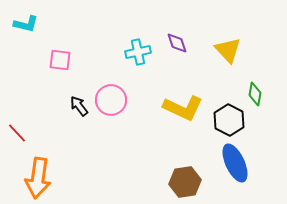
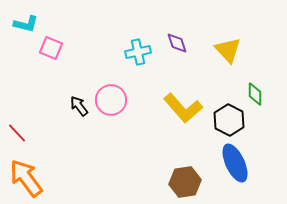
pink square: moved 9 px left, 12 px up; rotated 15 degrees clockwise
green diamond: rotated 10 degrees counterclockwise
yellow L-shape: rotated 24 degrees clockwise
orange arrow: moved 12 px left; rotated 135 degrees clockwise
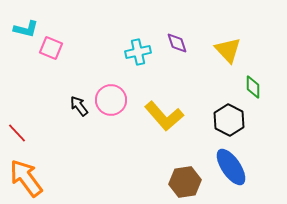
cyan L-shape: moved 5 px down
green diamond: moved 2 px left, 7 px up
yellow L-shape: moved 19 px left, 8 px down
blue ellipse: moved 4 px left, 4 px down; rotated 9 degrees counterclockwise
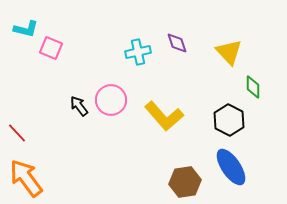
yellow triangle: moved 1 px right, 2 px down
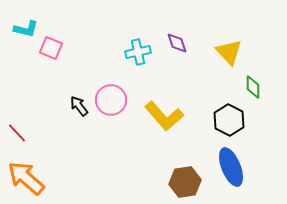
blue ellipse: rotated 12 degrees clockwise
orange arrow: rotated 12 degrees counterclockwise
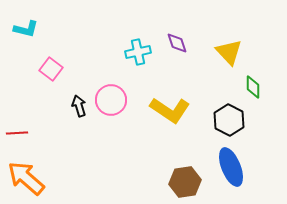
pink square: moved 21 px down; rotated 15 degrees clockwise
black arrow: rotated 20 degrees clockwise
yellow L-shape: moved 6 px right, 6 px up; rotated 15 degrees counterclockwise
red line: rotated 50 degrees counterclockwise
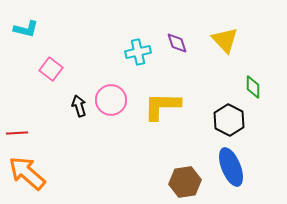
yellow triangle: moved 4 px left, 12 px up
yellow L-shape: moved 8 px left, 4 px up; rotated 147 degrees clockwise
orange arrow: moved 1 px right, 5 px up
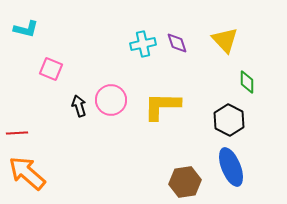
cyan cross: moved 5 px right, 8 px up
pink square: rotated 15 degrees counterclockwise
green diamond: moved 6 px left, 5 px up
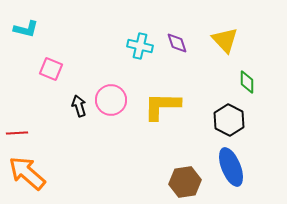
cyan cross: moved 3 px left, 2 px down; rotated 25 degrees clockwise
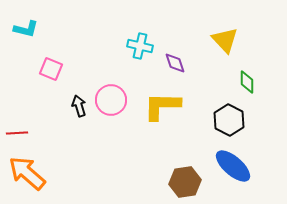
purple diamond: moved 2 px left, 20 px down
blue ellipse: moved 2 px right, 1 px up; rotated 27 degrees counterclockwise
